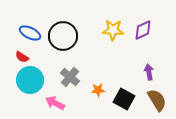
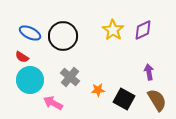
yellow star: rotated 30 degrees clockwise
pink arrow: moved 2 px left
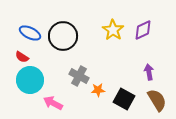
gray cross: moved 9 px right, 1 px up; rotated 12 degrees counterclockwise
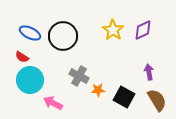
black square: moved 2 px up
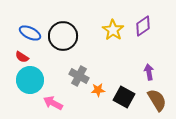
purple diamond: moved 4 px up; rotated 10 degrees counterclockwise
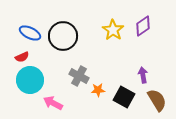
red semicircle: rotated 56 degrees counterclockwise
purple arrow: moved 6 px left, 3 px down
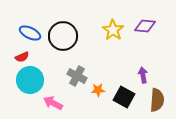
purple diamond: moved 2 px right; rotated 40 degrees clockwise
gray cross: moved 2 px left
brown semicircle: rotated 35 degrees clockwise
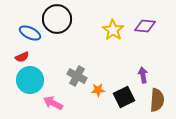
black circle: moved 6 px left, 17 px up
black square: rotated 35 degrees clockwise
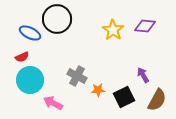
purple arrow: rotated 21 degrees counterclockwise
brown semicircle: rotated 25 degrees clockwise
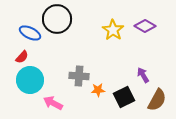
purple diamond: rotated 25 degrees clockwise
red semicircle: rotated 24 degrees counterclockwise
gray cross: moved 2 px right; rotated 24 degrees counterclockwise
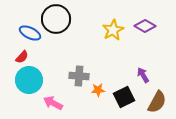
black circle: moved 1 px left
yellow star: rotated 10 degrees clockwise
cyan circle: moved 1 px left
brown semicircle: moved 2 px down
